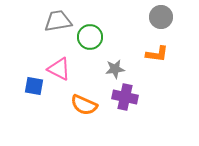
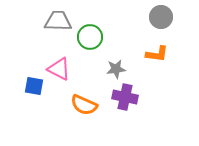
gray trapezoid: rotated 12 degrees clockwise
gray star: moved 1 px right
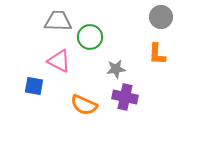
orange L-shape: rotated 85 degrees clockwise
pink triangle: moved 8 px up
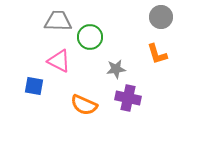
orange L-shape: rotated 20 degrees counterclockwise
purple cross: moved 3 px right, 1 px down
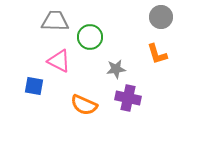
gray trapezoid: moved 3 px left
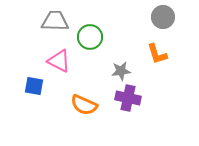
gray circle: moved 2 px right
gray star: moved 5 px right, 2 px down
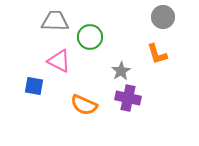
gray star: rotated 24 degrees counterclockwise
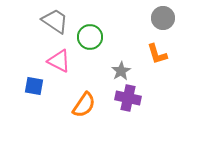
gray circle: moved 1 px down
gray trapezoid: rotated 32 degrees clockwise
orange semicircle: rotated 80 degrees counterclockwise
